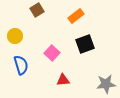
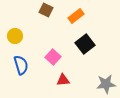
brown square: moved 9 px right; rotated 32 degrees counterclockwise
black square: rotated 18 degrees counterclockwise
pink square: moved 1 px right, 4 px down
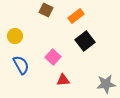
black square: moved 3 px up
blue semicircle: rotated 12 degrees counterclockwise
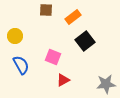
brown square: rotated 24 degrees counterclockwise
orange rectangle: moved 3 px left, 1 px down
pink square: rotated 21 degrees counterclockwise
red triangle: rotated 24 degrees counterclockwise
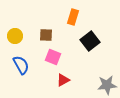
brown square: moved 25 px down
orange rectangle: rotated 35 degrees counterclockwise
black square: moved 5 px right
gray star: moved 1 px right, 1 px down
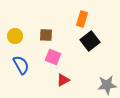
orange rectangle: moved 9 px right, 2 px down
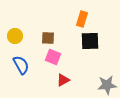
brown square: moved 2 px right, 3 px down
black square: rotated 36 degrees clockwise
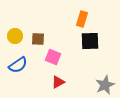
brown square: moved 10 px left, 1 px down
blue semicircle: moved 3 px left; rotated 84 degrees clockwise
red triangle: moved 5 px left, 2 px down
gray star: moved 2 px left; rotated 18 degrees counterclockwise
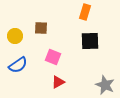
orange rectangle: moved 3 px right, 7 px up
brown square: moved 3 px right, 11 px up
gray star: rotated 24 degrees counterclockwise
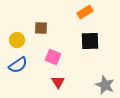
orange rectangle: rotated 42 degrees clockwise
yellow circle: moved 2 px right, 4 px down
red triangle: rotated 32 degrees counterclockwise
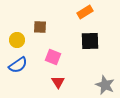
brown square: moved 1 px left, 1 px up
